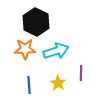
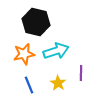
black hexagon: rotated 12 degrees counterclockwise
orange star: moved 1 px left, 5 px down; rotated 10 degrees counterclockwise
blue line: rotated 18 degrees counterclockwise
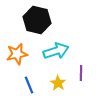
black hexagon: moved 1 px right, 2 px up
orange star: moved 7 px left
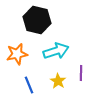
yellow star: moved 2 px up
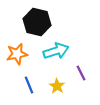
black hexagon: moved 2 px down
purple line: rotated 28 degrees counterclockwise
yellow star: moved 1 px left, 5 px down
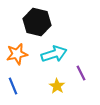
cyan arrow: moved 2 px left, 3 px down
blue line: moved 16 px left, 1 px down
